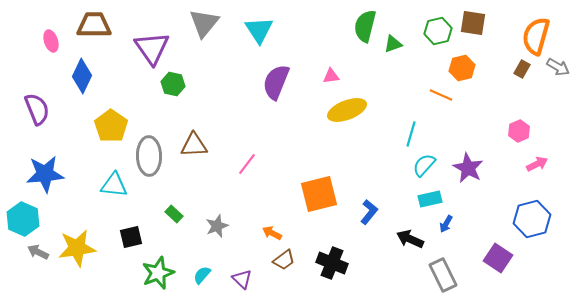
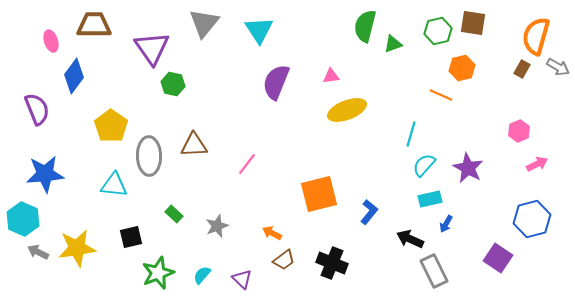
blue diamond at (82, 76): moved 8 px left; rotated 12 degrees clockwise
gray rectangle at (443, 275): moved 9 px left, 4 px up
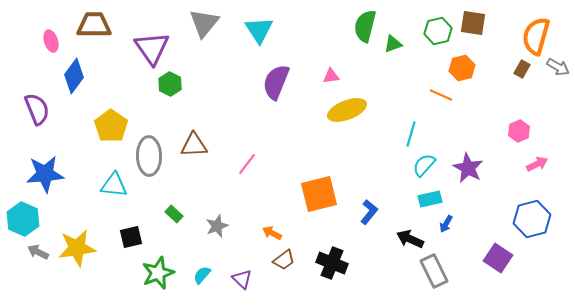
green hexagon at (173, 84): moved 3 px left; rotated 15 degrees clockwise
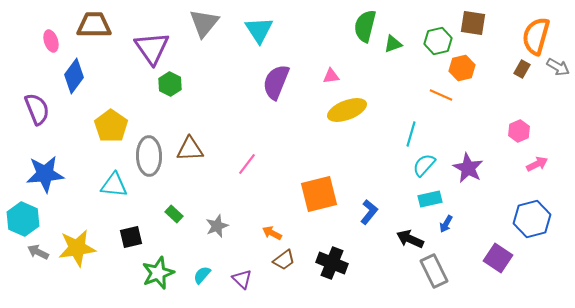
green hexagon at (438, 31): moved 10 px down
brown triangle at (194, 145): moved 4 px left, 4 px down
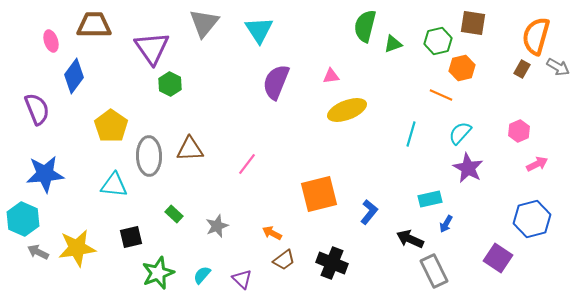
cyan semicircle at (424, 165): moved 36 px right, 32 px up
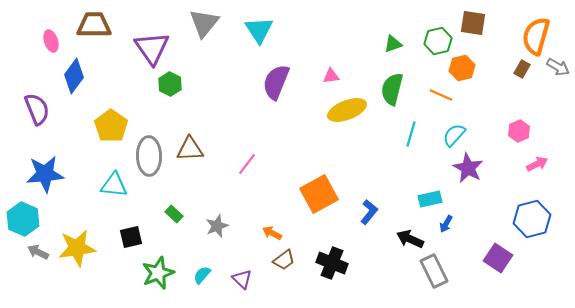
green semicircle at (365, 26): moved 27 px right, 63 px down
cyan semicircle at (460, 133): moved 6 px left, 2 px down
orange square at (319, 194): rotated 15 degrees counterclockwise
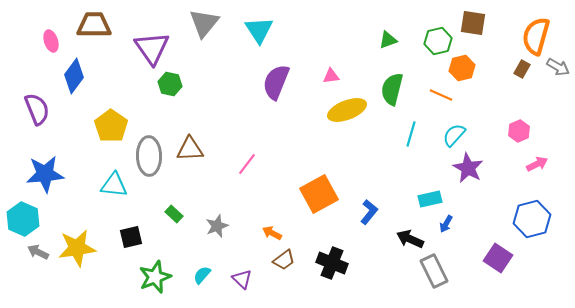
green triangle at (393, 44): moved 5 px left, 4 px up
green hexagon at (170, 84): rotated 15 degrees counterclockwise
green star at (158, 273): moved 3 px left, 4 px down
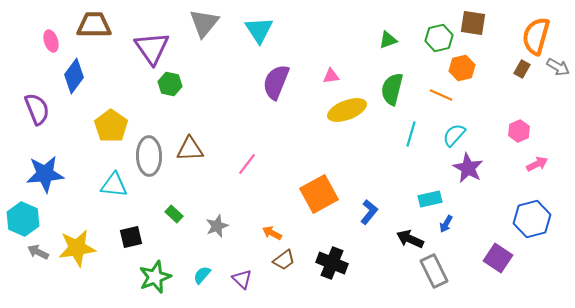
green hexagon at (438, 41): moved 1 px right, 3 px up
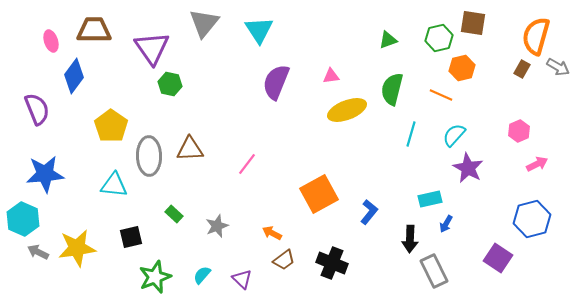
brown trapezoid at (94, 25): moved 5 px down
black arrow at (410, 239): rotated 112 degrees counterclockwise
